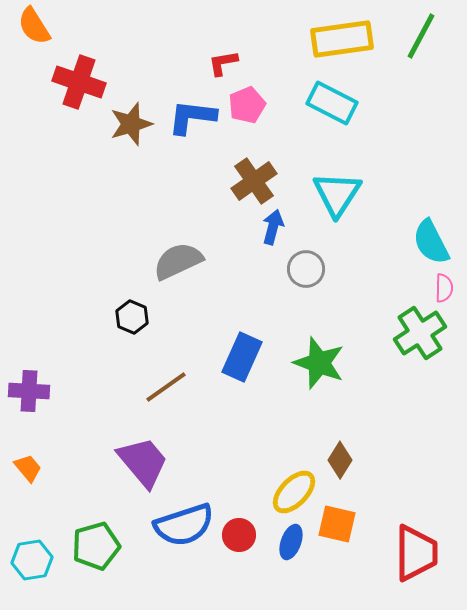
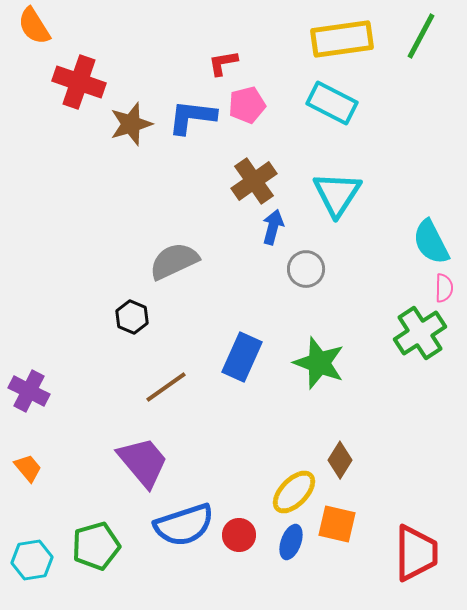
pink pentagon: rotated 9 degrees clockwise
gray semicircle: moved 4 px left
purple cross: rotated 24 degrees clockwise
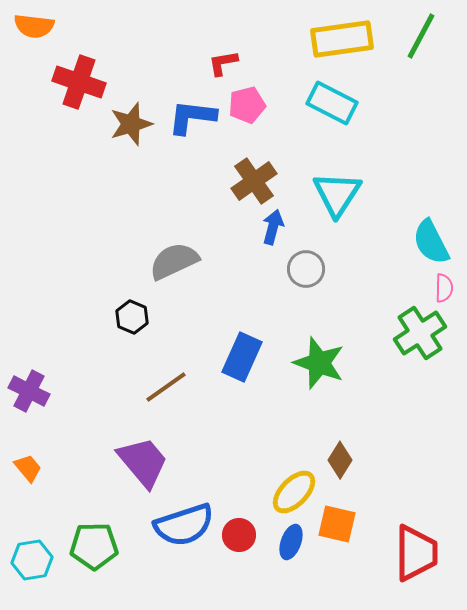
orange semicircle: rotated 51 degrees counterclockwise
green pentagon: moved 2 px left; rotated 15 degrees clockwise
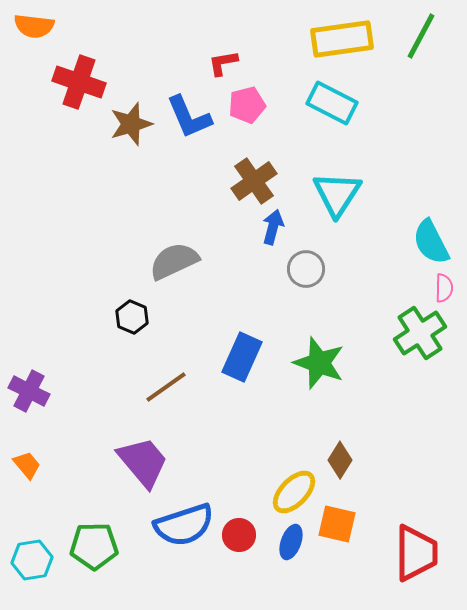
blue L-shape: moved 3 px left; rotated 120 degrees counterclockwise
orange trapezoid: moved 1 px left, 3 px up
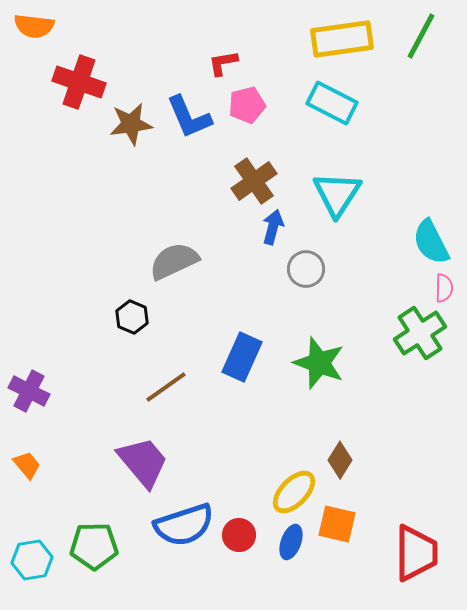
brown star: rotated 9 degrees clockwise
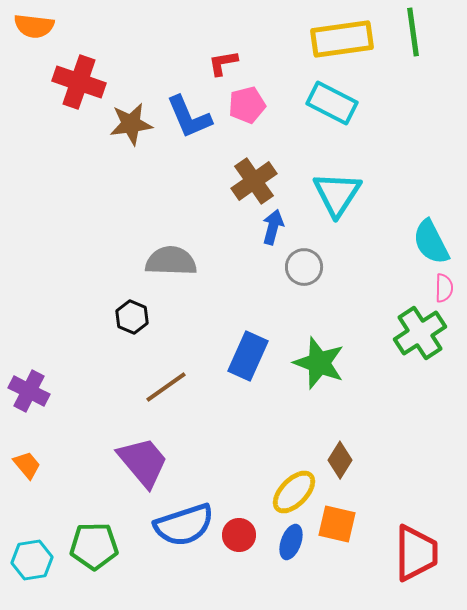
green line: moved 8 px left, 4 px up; rotated 36 degrees counterclockwise
gray semicircle: moved 3 px left; rotated 27 degrees clockwise
gray circle: moved 2 px left, 2 px up
blue rectangle: moved 6 px right, 1 px up
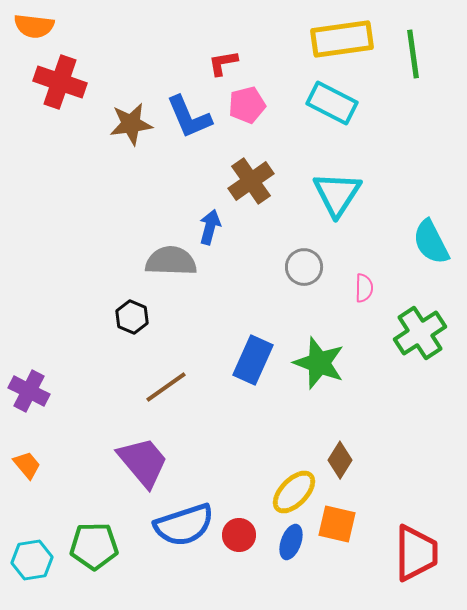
green line: moved 22 px down
red cross: moved 19 px left
brown cross: moved 3 px left
blue arrow: moved 63 px left
pink semicircle: moved 80 px left
blue rectangle: moved 5 px right, 4 px down
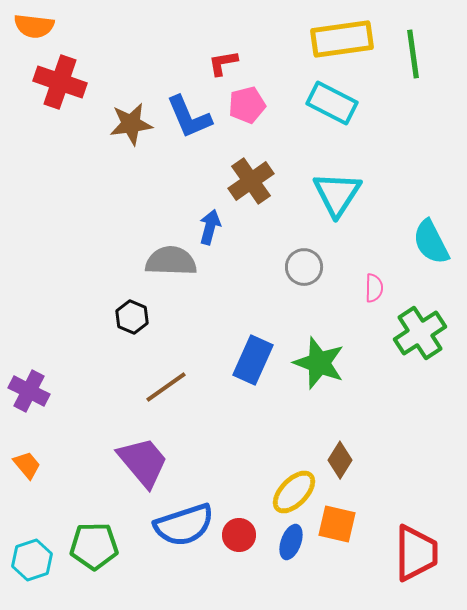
pink semicircle: moved 10 px right
cyan hexagon: rotated 9 degrees counterclockwise
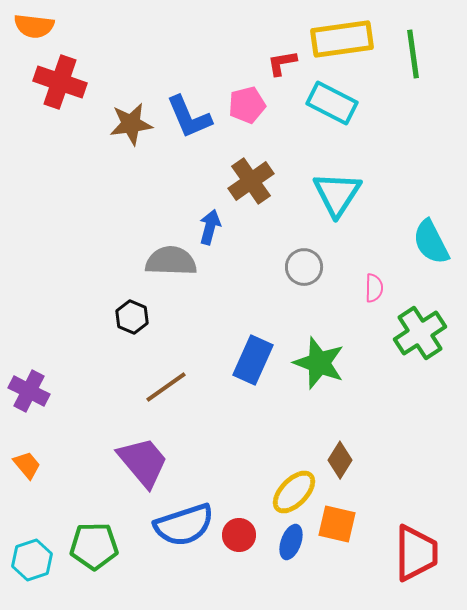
red L-shape: moved 59 px right
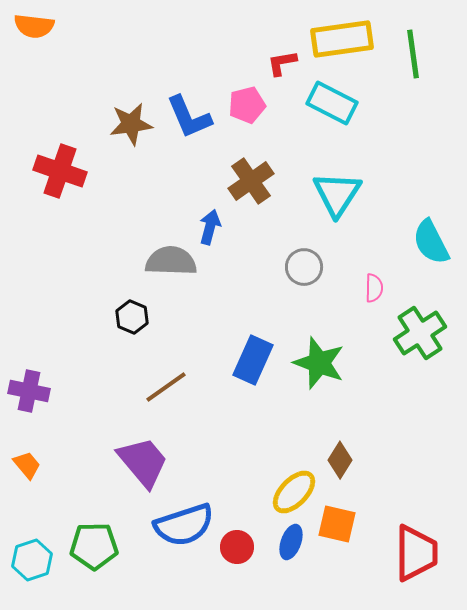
red cross: moved 89 px down
purple cross: rotated 15 degrees counterclockwise
red circle: moved 2 px left, 12 px down
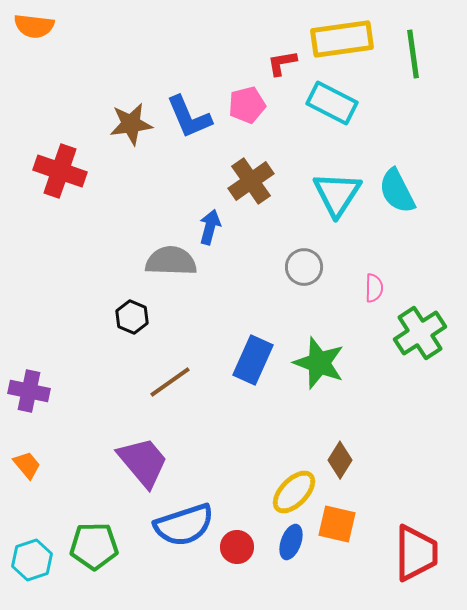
cyan semicircle: moved 34 px left, 51 px up
brown line: moved 4 px right, 5 px up
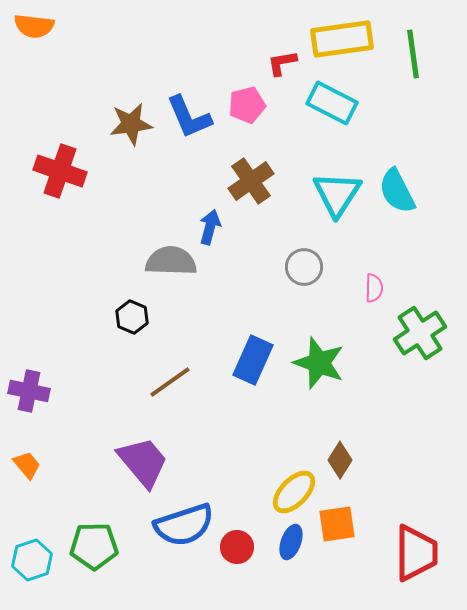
orange square: rotated 21 degrees counterclockwise
